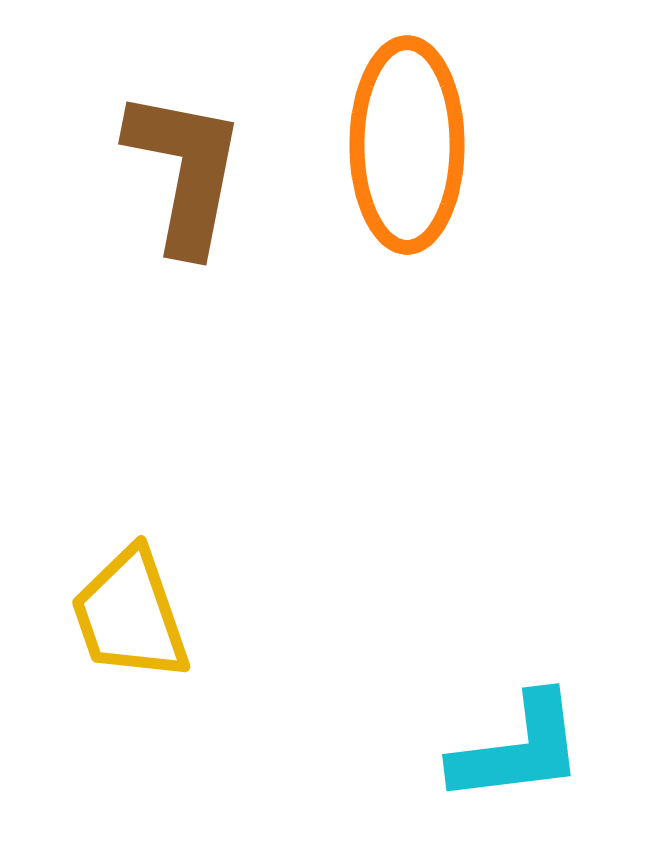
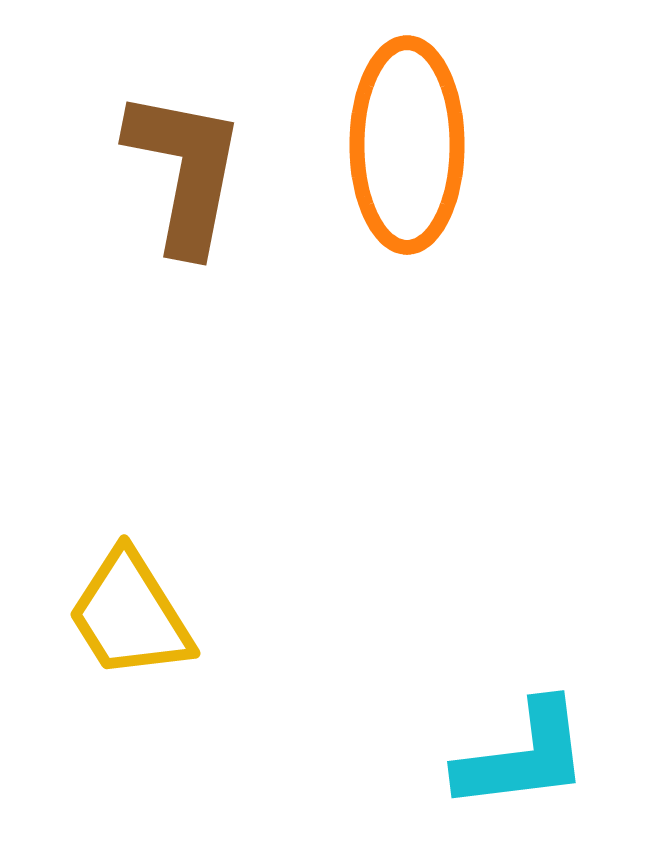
yellow trapezoid: rotated 13 degrees counterclockwise
cyan L-shape: moved 5 px right, 7 px down
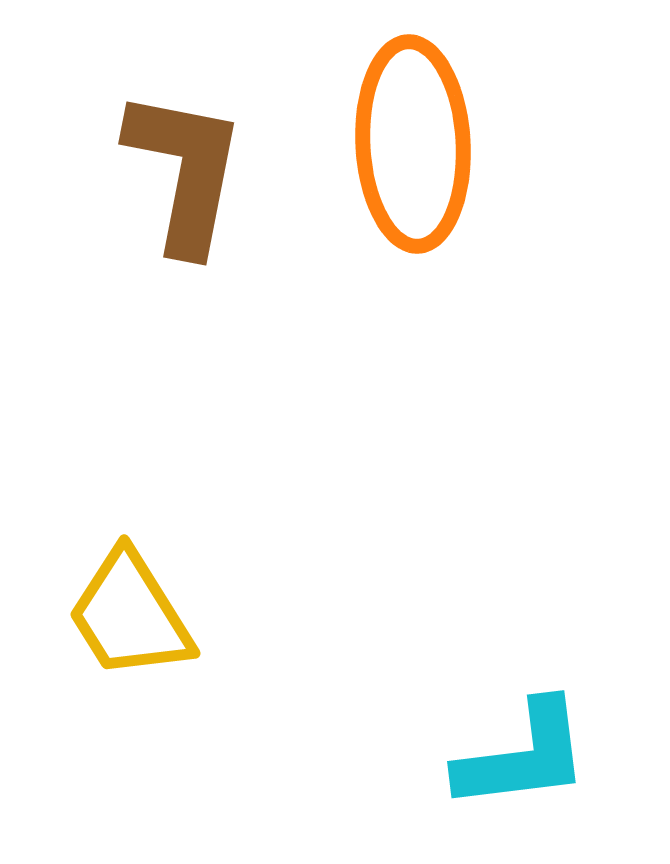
orange ellipse: moved 6 px right, 1 px up; rotated 3 degrees counterclockwise
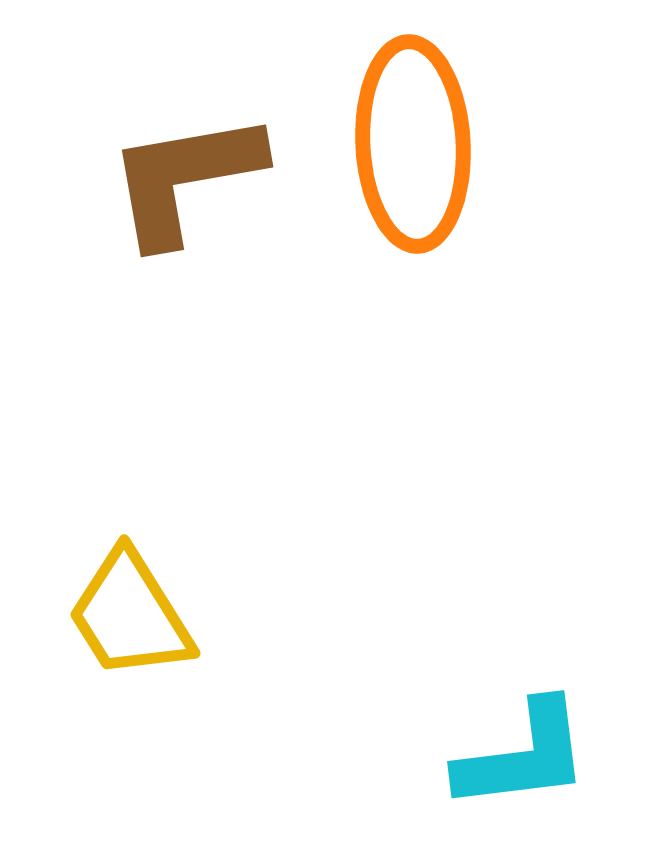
brown L-shape: moved 7 px down; rotated 111 degrees counterclockwise
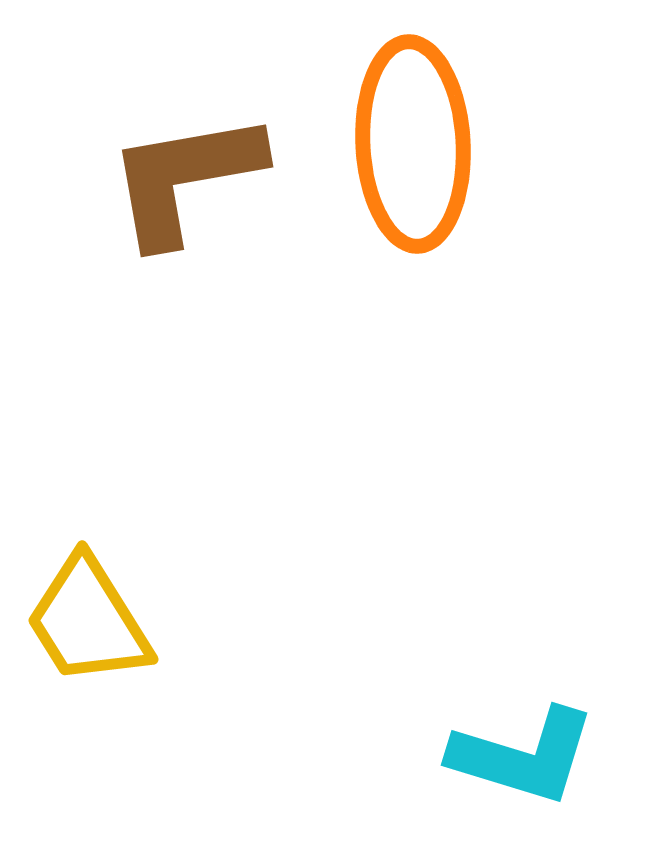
yellow trapezoid: moved 42 px left, 6 px down
cyan L-shape: rotated 24 degrees clockwise
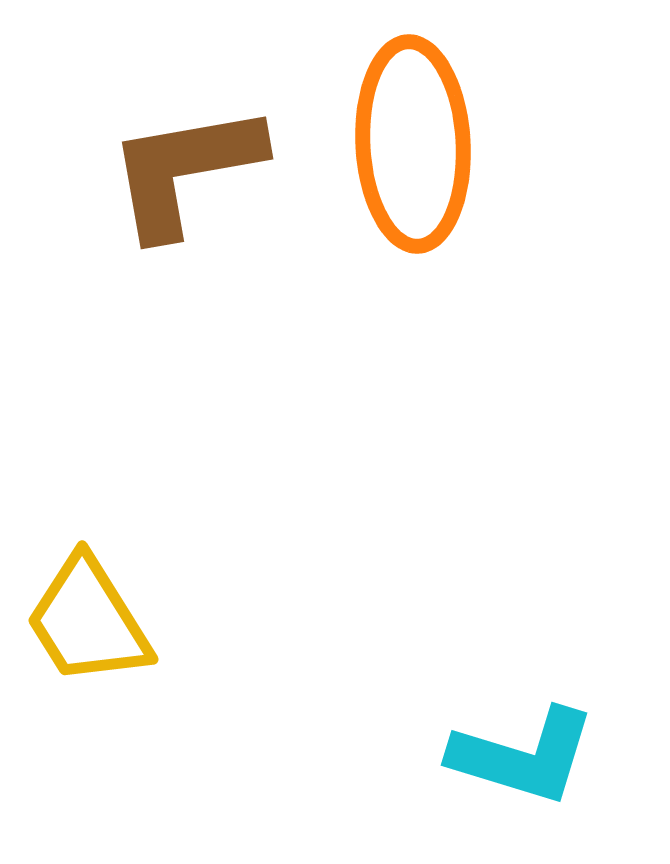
brown L-shape: moved 8 px up
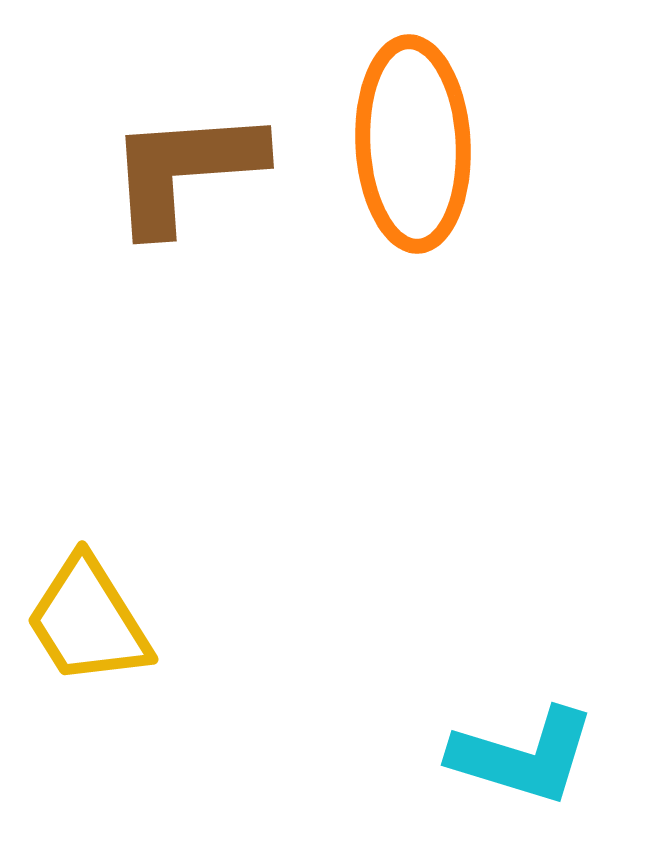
brown L-shape: rotated 6 degrees clockwise
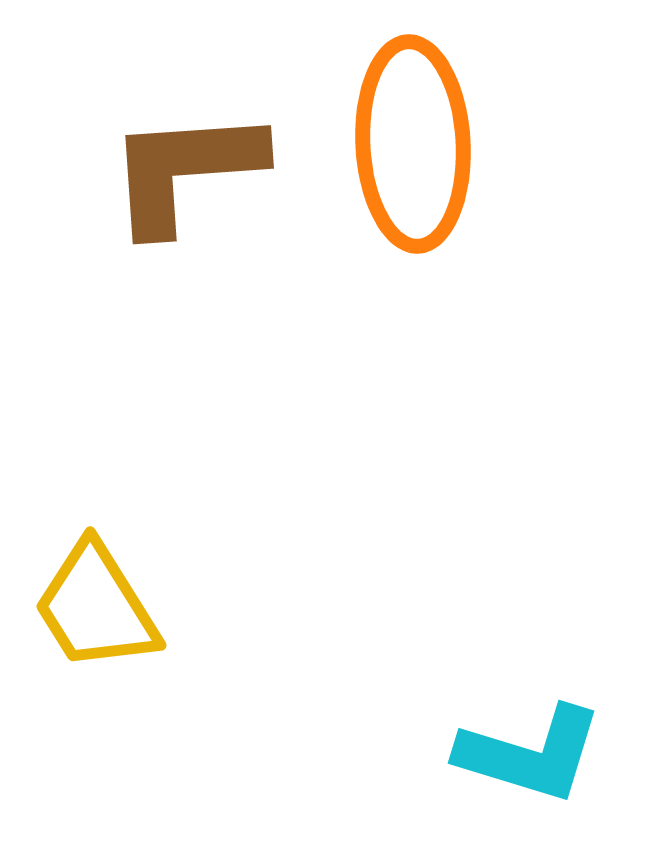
yellow trapezoid: moved 8 px right, 14 px up
cyan L-shape: moved 7 px right, 2 px up
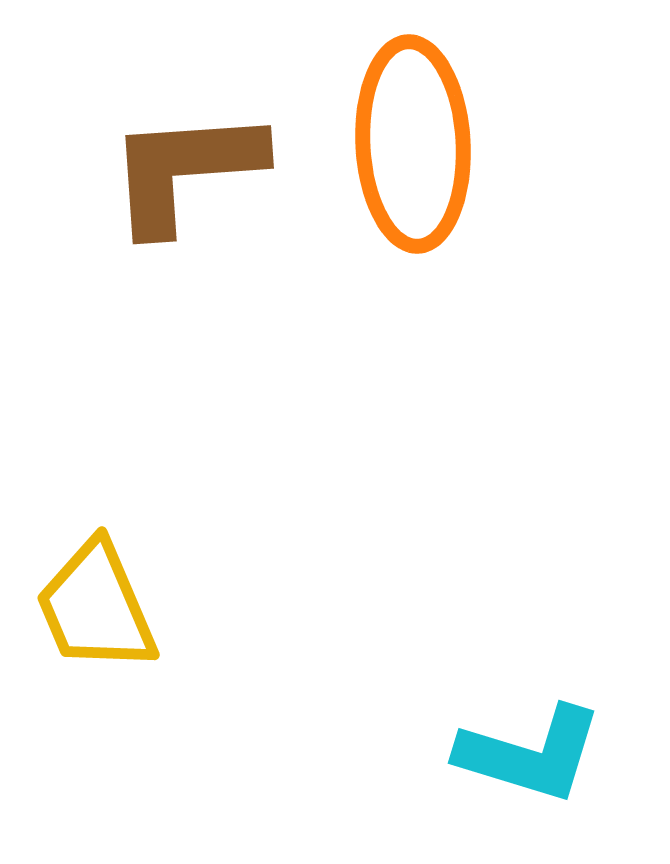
yellow trapezoid: rotated 9 degrees clockwise
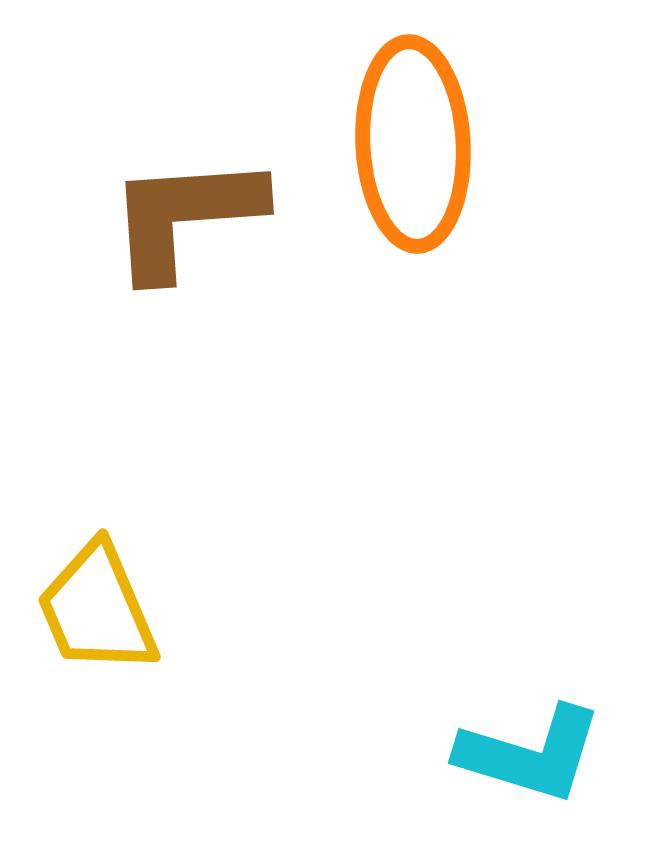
brown L-shape: moved 46 px down
yellow trapezoid: moved 1 px right, 2 px down
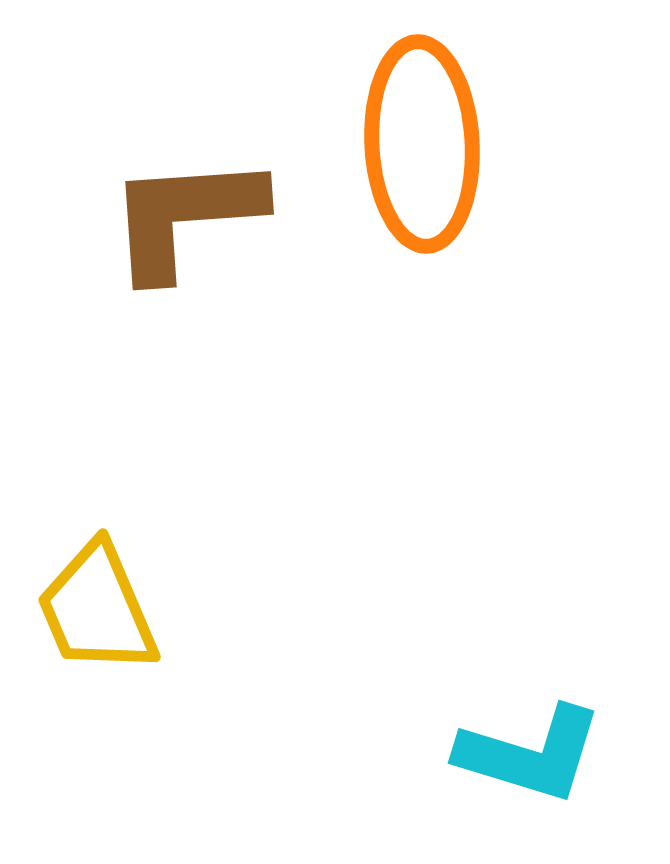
orange ellipse: moved 9 px right
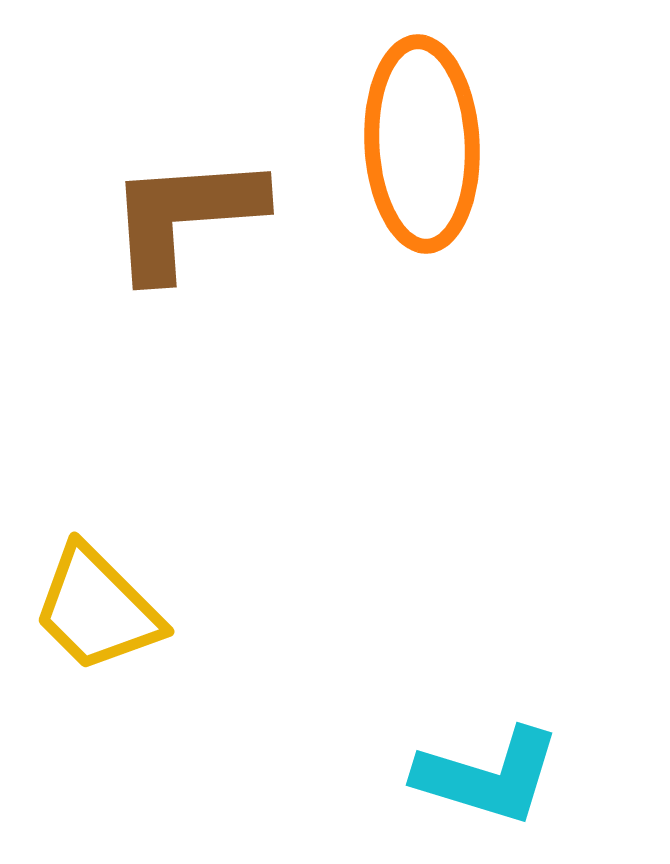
yellow trapezoid: rotated 22 degrees counterclockwise
cyan L-shape: moved 42 px left, 22 px down
